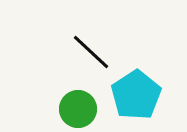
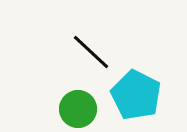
cyan pentagon: rotated 12 degrees counterclockwise
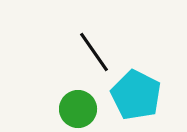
black line: moved 3 px right; rotated 12 degrees clockwise
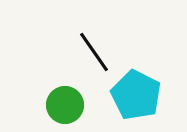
green circle: moved 13 px left, 4 px up
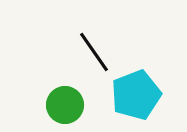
cyan pentagon: rotated 24 degrees clockwise
